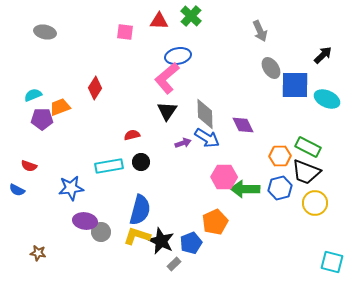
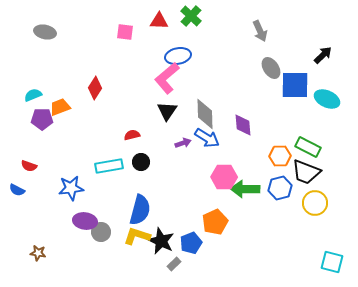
purple diamond at (243, 125): rotated 20 degrees clockwise
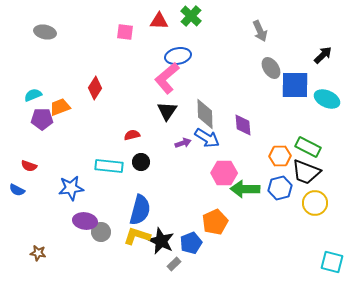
cyan rectangle at (109, 166): rotated 16 degrees clockwise
pink hexagon at (224, 177): moved 4 px up
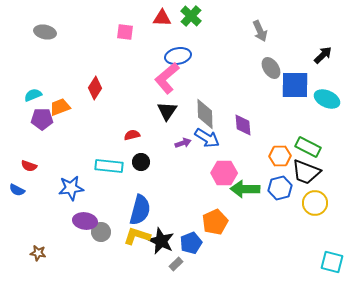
red triangle at (159, 21): moved 3 px right, 3 px up
gray rectangle at (174, 264): moved 2 px right
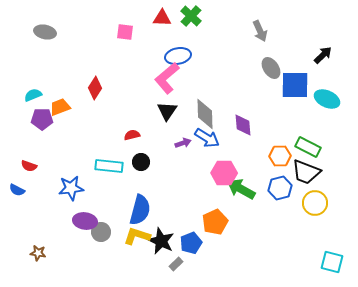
green arrow at (245, 189): moved 4 px left; rotated 28 degrees clockwise
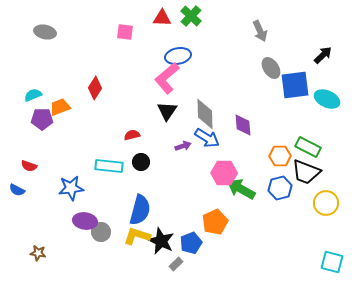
blue square at (295, 85): rotated 8 degrees counterclockwise
purple arrow at (183, 143): moved 3 px down
yellow circle at (315, 203): moved 11 px right
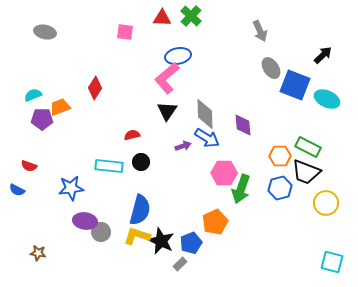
blue square at (295, 85): rotated 28 degrees clockwise
green arrow at (241, 189): rotated 100 degrees counterclockwise
gray rectangle at (176, 264): moved 4 px right
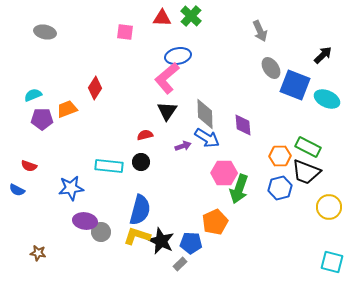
orange trapezoid at (60, 107): moved 7 px right, 2 px down
red semicircle at (132, 135): moved 13 px right
green arrow at (241, 189): moved 2 px left
yellow circle at (326, 203): moved 3 px right, 4 px down
blue pentagon at (191, 243): rotated 25 degrees clockwise
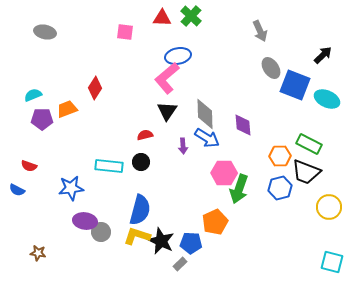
purple arrow at (183, 146): rotated 105 degrees clockwise
green rectangle at (308, 147): moved 1 px right, 3 px up
